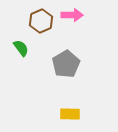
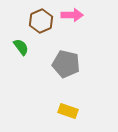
green semicircle: moved 1 px up
gray pentagon: rotated 28 degrees counterclockwise
yellow rectangle: moved 2 px left, 3 px up; rotated 18 degrees clockwise
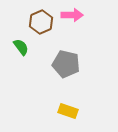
brown hexagon: moved 1 px down
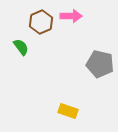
pink arrow: moved 1 px left, 1 px down
gray pentagon: moved 34 px right
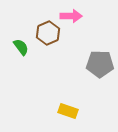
brown hexagon: moved 7 px right, 11 px down
gray pentagon: rotated 12 degrees counterclockwise
